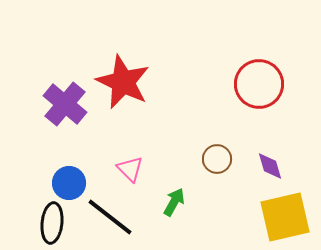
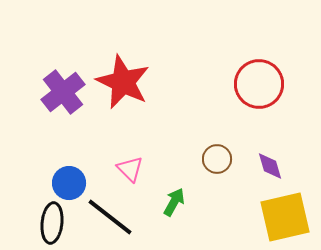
purple cross: moved 2 px left, 12 px up; rotated 12 degrees clockwise
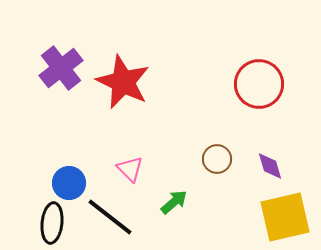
purple cross: moved 2 px left, 24 px up
green arrow: rotated 20 degrees clockwise
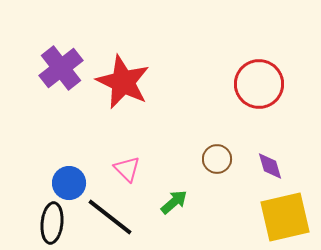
pink triangle: moved 3 px left
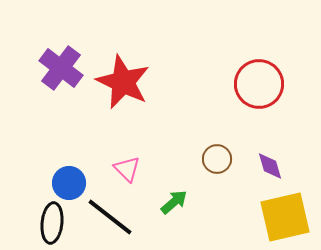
purple cross: rotated 15 degrees counterclockwise
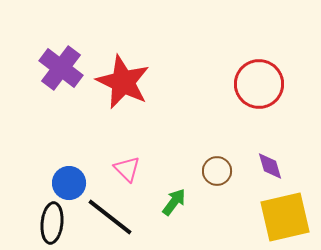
brown circle: moved 12 px down
green arrow: rotated 12 degrees counterclockwise
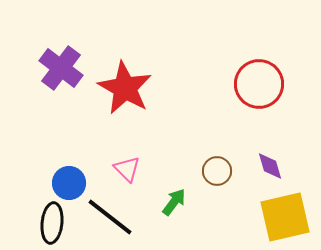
red star: moved 2 px right, 6 px down; rotated 4 degrees clockwise
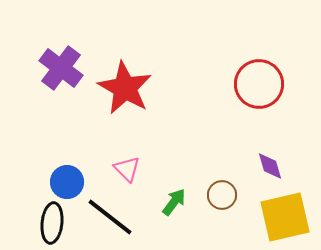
brown circle: moved 5 px right, 24 px down
blue circle: moved 2 px left, 1 px up
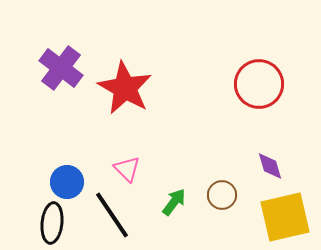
black line: moved 2 px right, 2 px up; rotated 18 degrees clockwise
